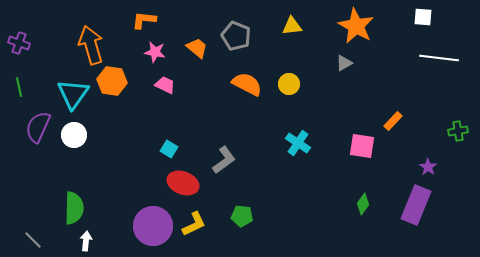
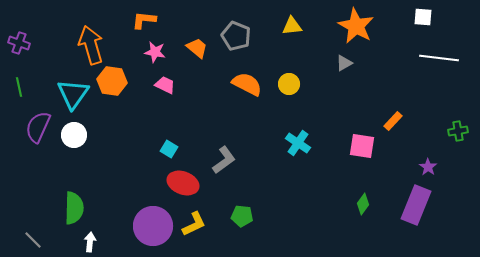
white arrow: moved 4 px right, 1 px down
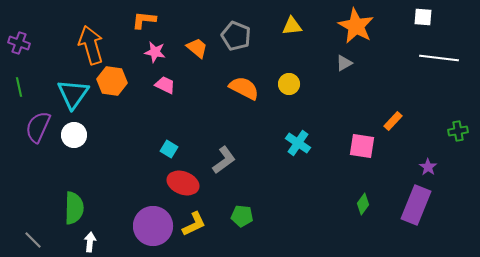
orange semicircle: moved 3 px left, 4 px down
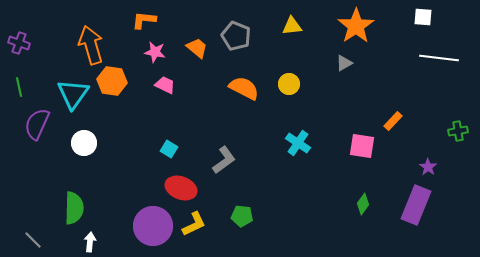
orange star: rotated 9 degrees clockwise
purple semicircle: moved 1 px left, 3 px up
white circle: moved 10 px right, 8 px down
red ellipse: moved 2 px left, 5 px down
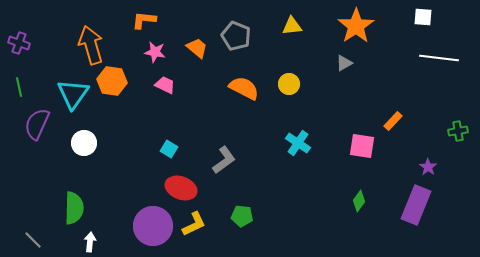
green diamond: moved 4 px left, 3 px up
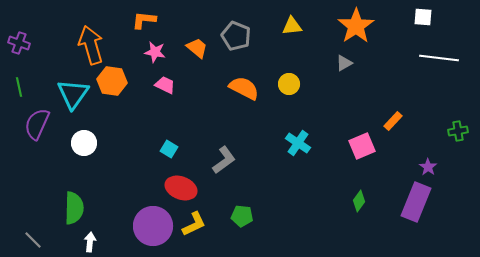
pink square: rotated 32 degrees counterclockwise
purple rectangle: moved 3 px up
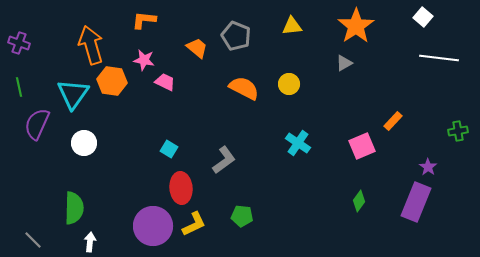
white square: rotated 36 degrees clockwise
pink star: moved 11 px left, 8 px down
pink trapezoid: moved 3 px up
red ellipse: rotated 64 degrees clockwise
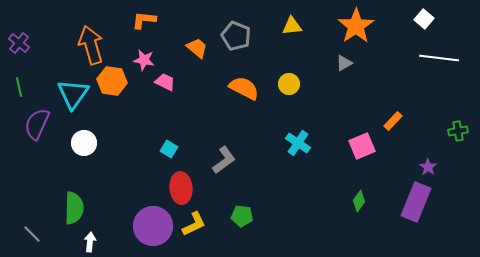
white square: moved 1 px right, 2 px down
purple cross: rotated 20 degrees clockwise
gray line: moved 1 px left, 6 px up
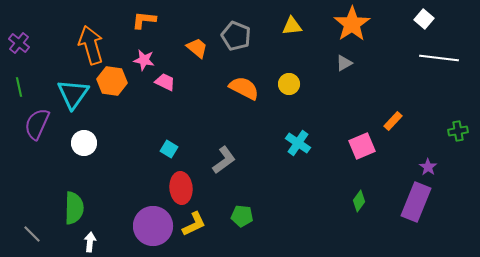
orange star: moved 4 px left, 2 px up
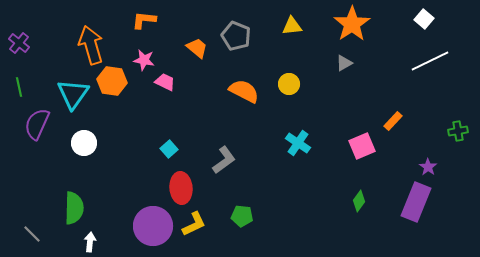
white line: moved 9 px left, 3 px down; rotated 33 degrees counterclockwise
orange semicircle: moved 3 px down
cyan square: rotated 18 degrees clockwise
